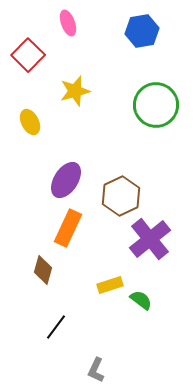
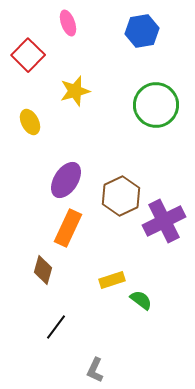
purple cross: moved 14 px right, 18 px up; rotated 12 degrees clockwise
yellow rectangle: moved 2 px right, 5 px up
gray L-shape: moved 1 px left
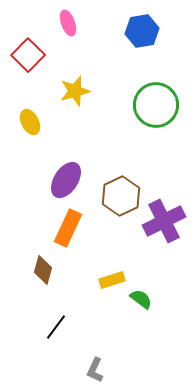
green semicircle: moved 1 px up
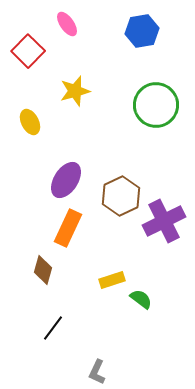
pink ellipse: moved 1 px left, 1 px down; rotated 15 degrees counterclockwise
red square: moved 4 px up
black line: moved 3 px left, 1 px down
gray L-shape: moved 2 px right, 2 px down
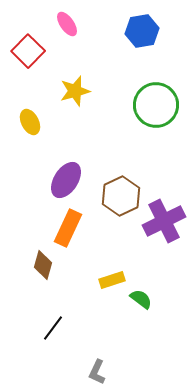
brown diamond: moved 5 px up
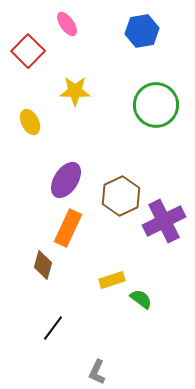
yellow star: rotated 16 degrees clockwise
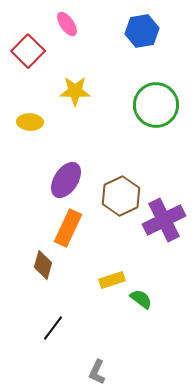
yellow ellipse: rotated 60 degrees counterclockwise
purple cross: moved 1 px up
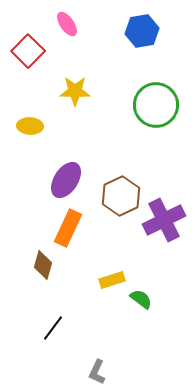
yellow ellipse: moved 4 px down
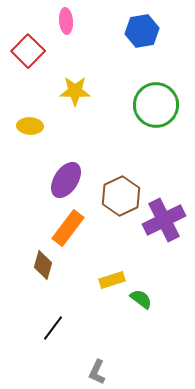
pink ellipse: moved 1 px left, 3 px up; rotated 30 degrees clockwise
orange rectangle: rotated 12 degrees clockwise
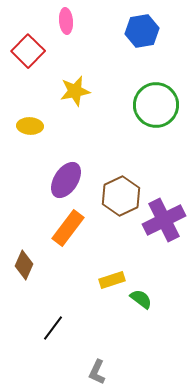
yellow star: rotated 12 degrees counterclockwise
brown diamond: moved 19 px left; rotated 8 degrees clockwise
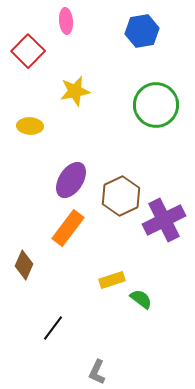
purple ellipse: moved 5 px right
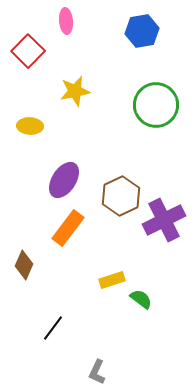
purple ellipse: moved 7 px left
